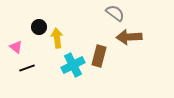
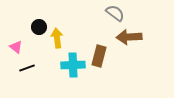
cyan cross: rotated 25 degrees clockwise
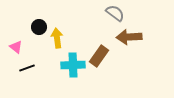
brown rectangle: rotated 20 degrees clockwise
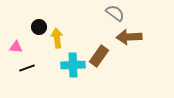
pink triangle: rotated 32 degrees counterclockwise
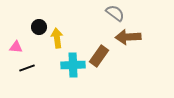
brown arrow: moved 1 px left
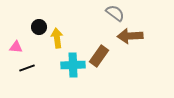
brown arrow: moved 2 px right, 1 px up
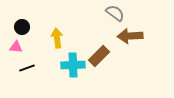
black circle: moved 17 px left
brown rectangle: rotated 10 degrees clockwise
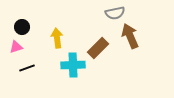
gray semicircle: rotated 132 degrees clockwise
brown arrow: rotated 70 degrees clockwise
pink triangle: rotated 24 degrees counterclockwise
brown rectangle: moved 1 px left, 8 px up
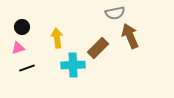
pink triangle: moved 2 px right, 1 px down
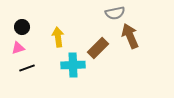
yellow arrow: moved 1 px right, 1 px up
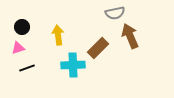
yellow arrow: moved 2 px up
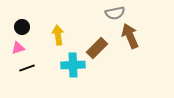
brown rectangle: moved 1 px left
